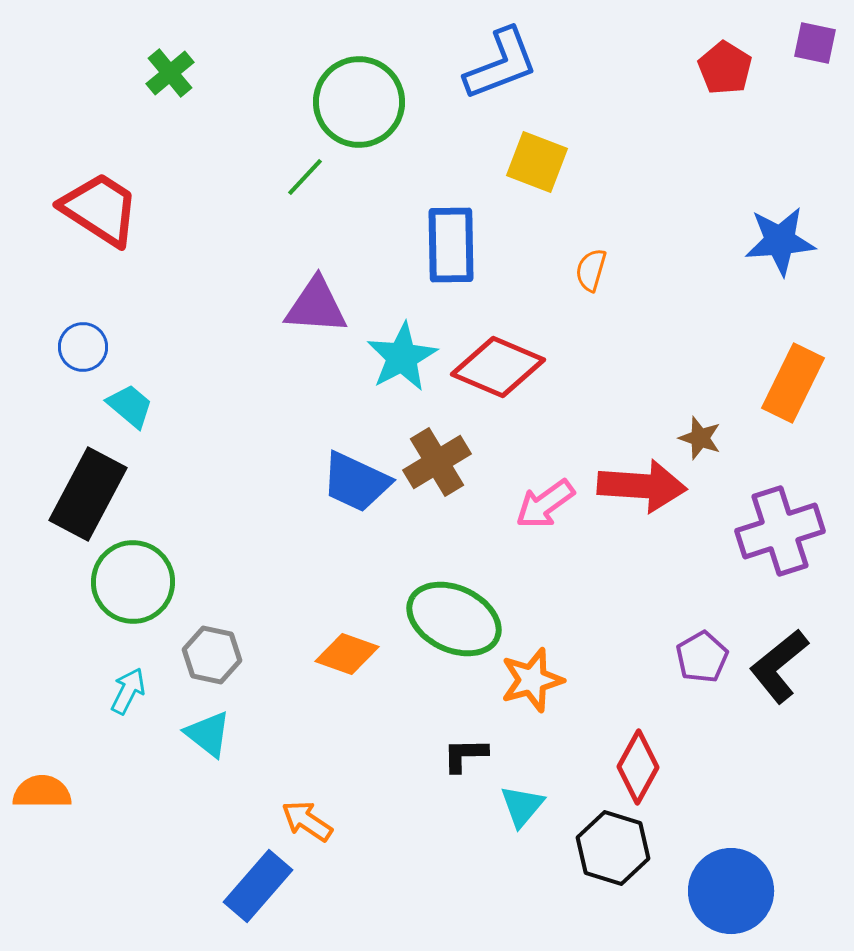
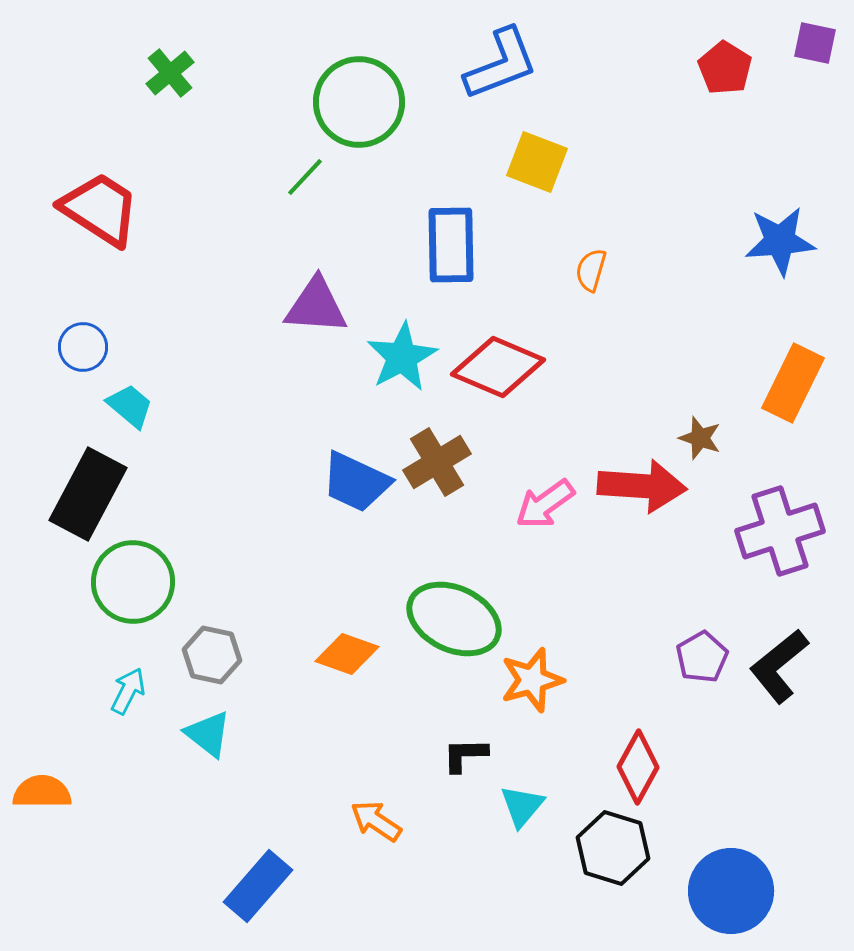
orange arrow at (307, 821): moved 69 px right
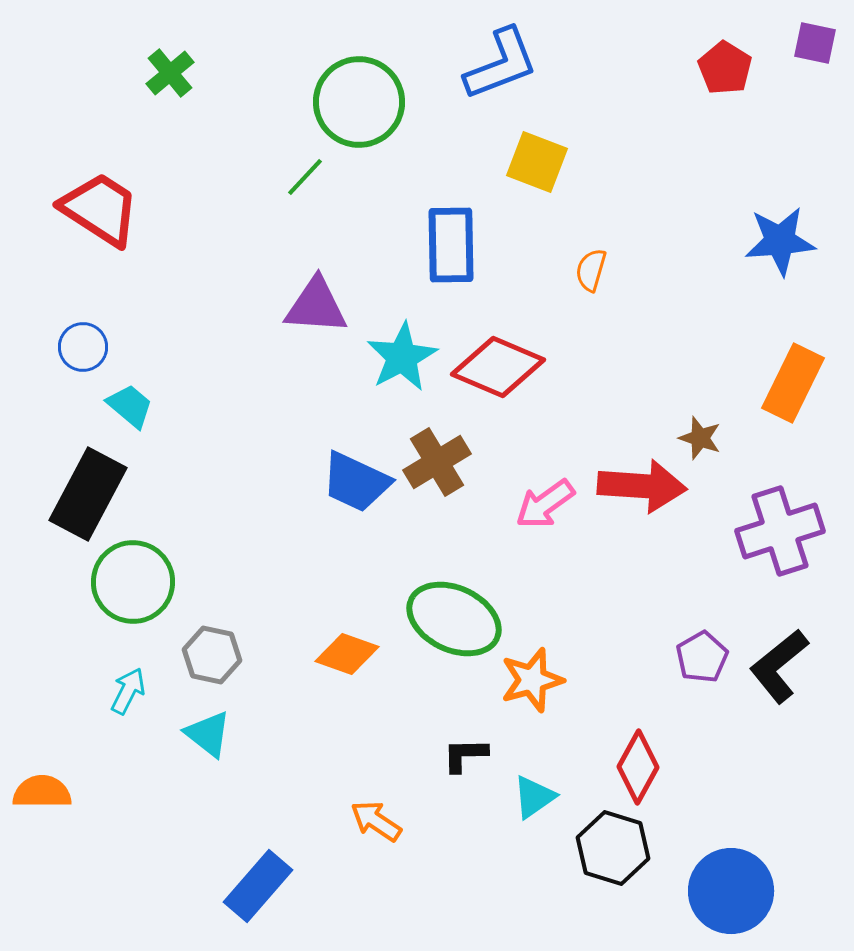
cyan triangle at (522, 806): moved 12 px right, 9 px up; rotated 15 degrees clockwise
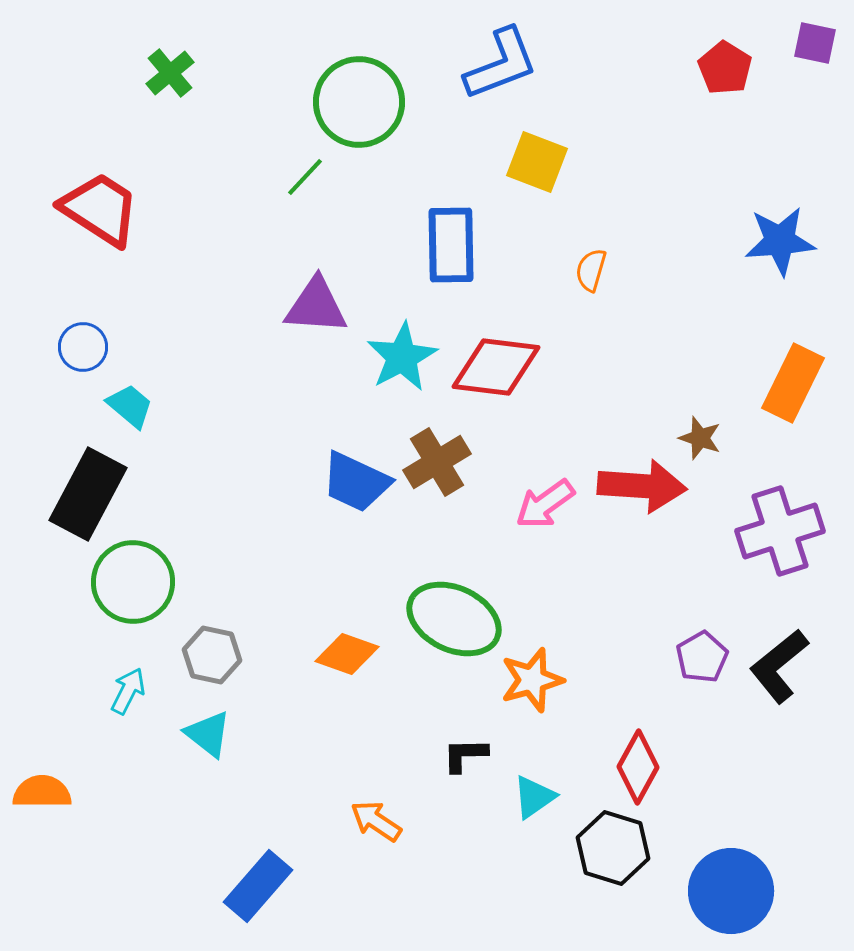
red diamond at (498, 367): moved 2 px left; rotated 16 degrees counterclockwise
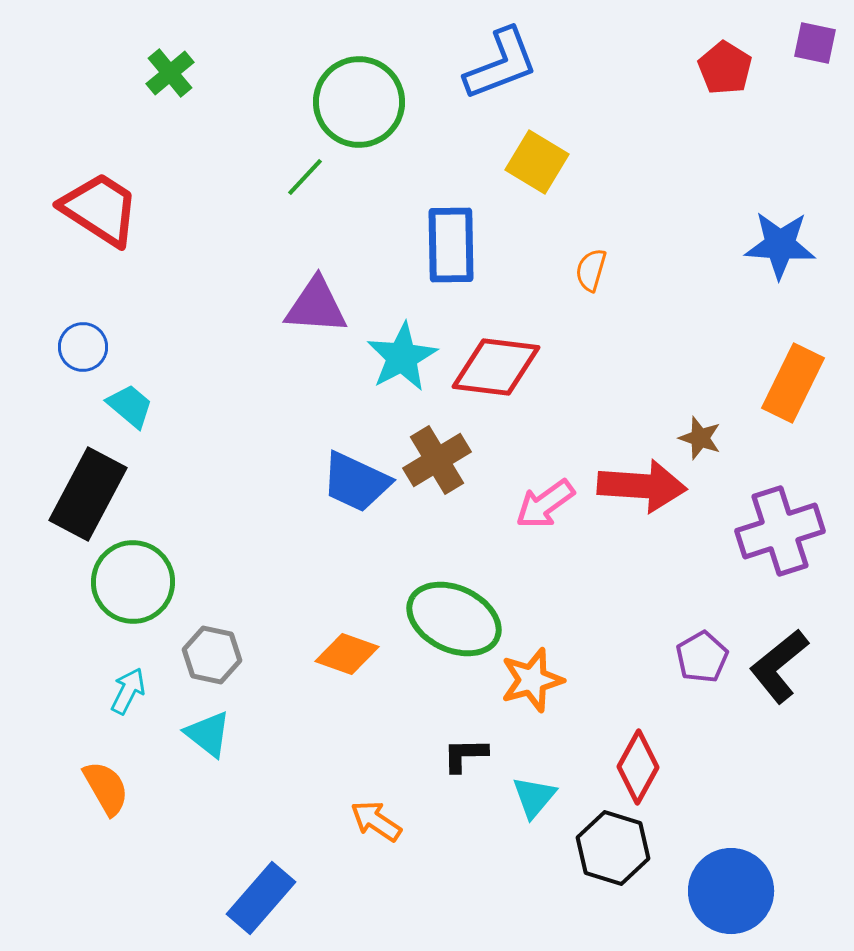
yellow square at (537, 162): rotated 10 degrees clockwise
blue star at (780, 241): moved 4 px down; rotated 8 degrees clockwise
brown cross at (437, 462): moved 2 px up
orange semicircle at (42, 792): moved 64 px right, 4 px up; rotated 60 degrees clockwise
cyan triangle at (534, 797): rotated 15 degrees counterclockwise
blue rectangle at (258, 886): moved 3 px right, 12 px down
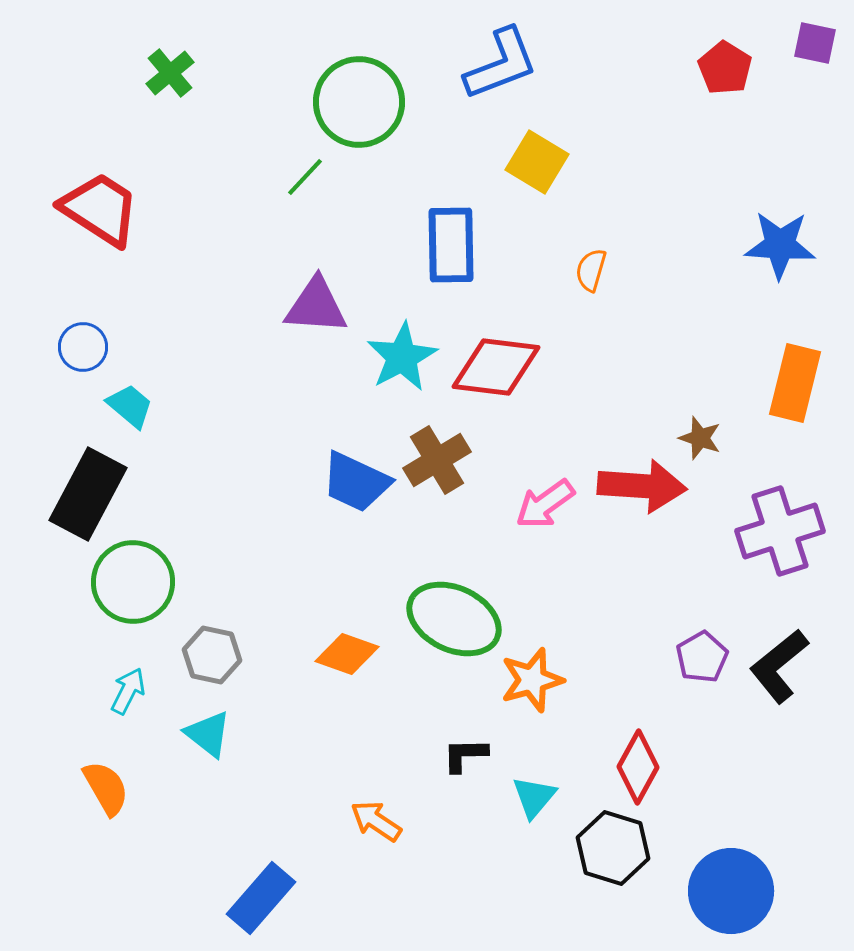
orange rectangle at (793, 383): moved 2 px right; rotated 12 degrees counterclockwise
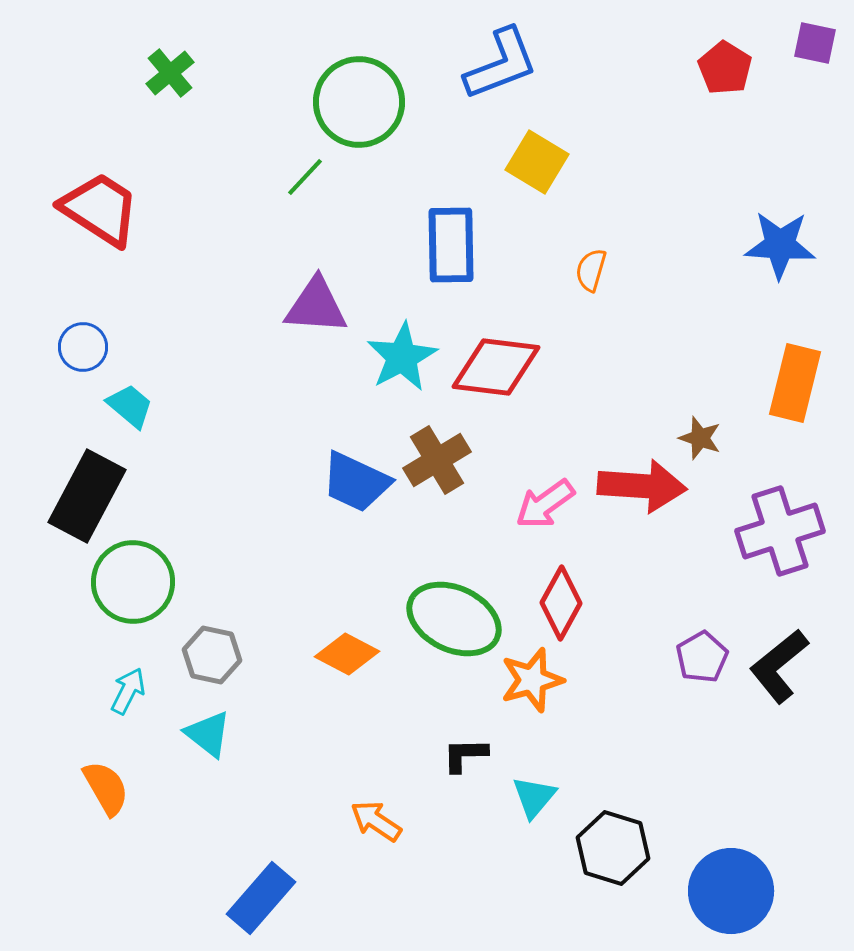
black rectangle at (88, 494): moved 1 px left, 2 px down
orange diamond at (347, 654): rotated 8 degrees clockwise
red diamond at (638, 767): moved 77 px left, 164 px up
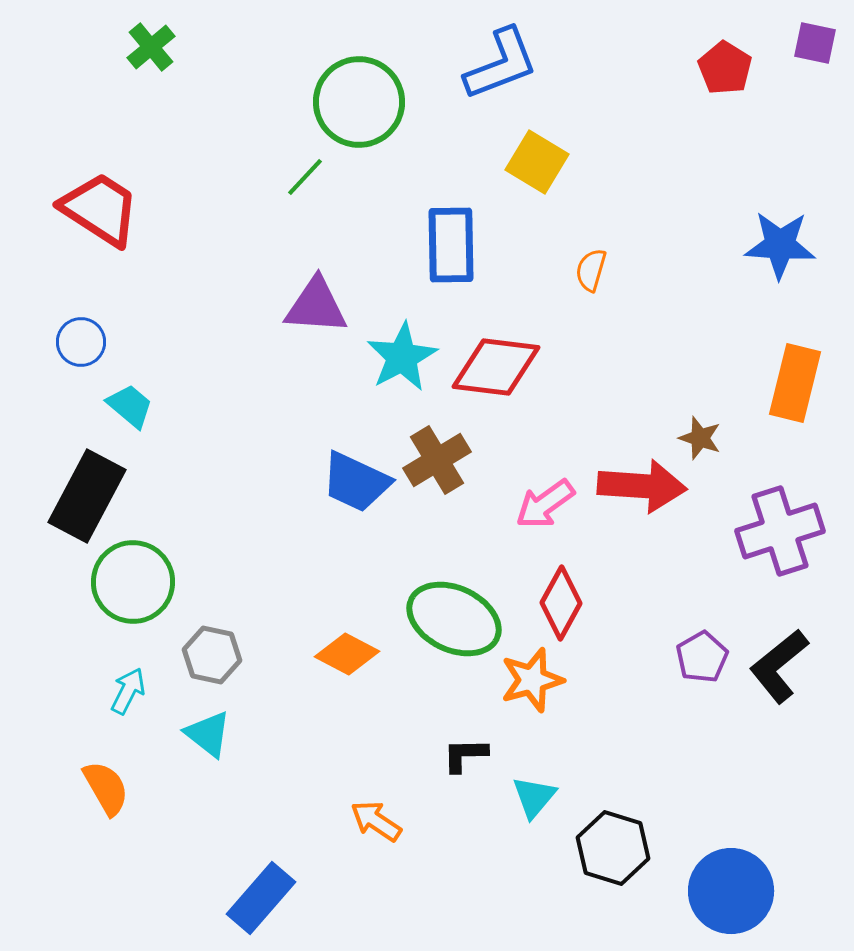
green cross at (170, 73): moved 19 px left, 26 px up
blue circle at (83, 347): moved 2 px left, 5 px up
